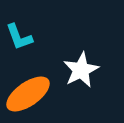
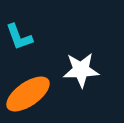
white star: rotated 24 degrees clockwise
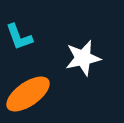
white star: moved 2 px right, 12 px up; rotated 9 degrees counterclockwise
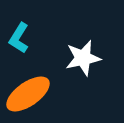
cyan L-shape: moved 1 px down; rotated 52 degrees clockwise
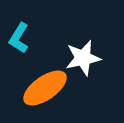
orange ellipse: moved 17 px right, 6 px up
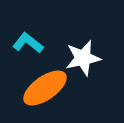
cyan L-shape: moved 9 px right, 5 px down; rotated 96 degrees clockwise
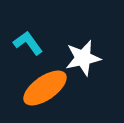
cyan L-shape: rotated 16 degrees clockwise
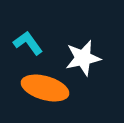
orange ellipse: rotated 51 degrees clockwise
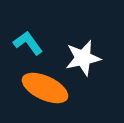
orange ellipse: rotated 9 degrees clockwise
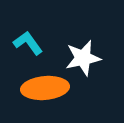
orange ellipse: rotated 30 degrees counterclockwise
